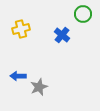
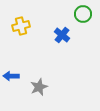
yellow cross: moved 3 px up
blue arrow: moved 7 px left
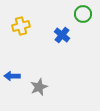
blue arrow: moved 1 px right
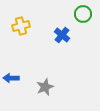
blue arrow: moved 1 px left, 2 px down
gray star: moved 6 px right
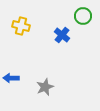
green circle: moved 2 px down
yellow cross: rotated 30 degrees clockwise
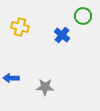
yellow cross: moved 1 px left, 1 px down
gray star: rotated 24 degrees clockwise
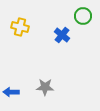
blue arrow: moved 14 px down
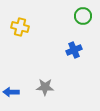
blue cross: moved 12 px right, 15 px down; rotated 28 degrees clockwise
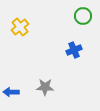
yellow cross: rotated 36 degrees clockwise
